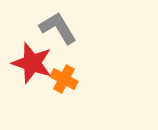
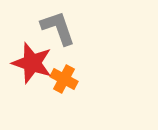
gray L-shape: rotated 12 degrees clockwise
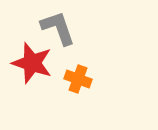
orange cross: moved 14 px right; rotated 8 degrees counterclockwise
